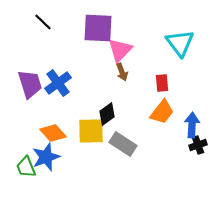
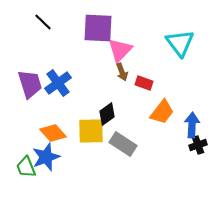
red rectangle: moved 18 px left; rotated 66 degrees counterclockwise
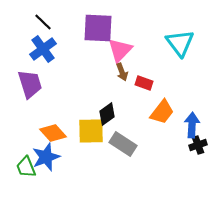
blue cross: moved 15 px left, 34 px up
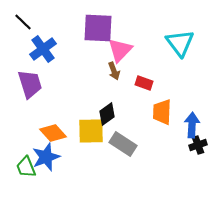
black line: moved 20 px left
brown arrow: moved 8 px left, 1 px up
orange trapezoid: rotated 144 degrees clockwise
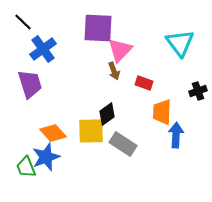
blue arrow: moved 16 px left, 10 px down
black cross: moved 54 px up
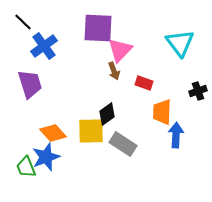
blue cross: moved 1 px right, 3 px up
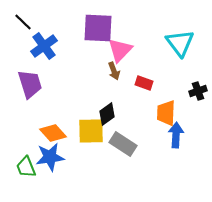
orange trapezoid: moved 4 px right, 1 px down
blue star: moved 4 px right; rotated 12 degrees clockwise
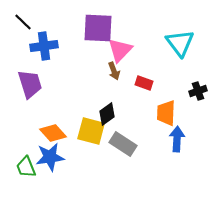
blue cross: rotated 28 degrees clockwise
yellow square: rotated 16 degrees clockwise
blue arrow: moved 1 px right, 4 px down
